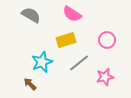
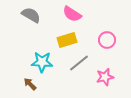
yellow rectangle: moved 1 px right
cyan star: rotated 25 degrees clockwise
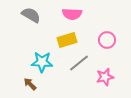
pink semicircle: rotated 30 degrees counterclockwise
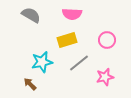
cyan star: rotated 15 degrees counterclockwise
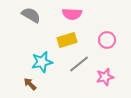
gray line: moved 1 px down
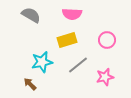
gray line: moved 1 px left, 1 px down
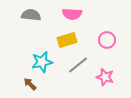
gray semicircle: rotated 24 degrees counterclockwise
pink star: rotated 30 degrees clockwise
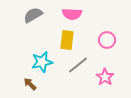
gray semicircle: moved 2 px right; rotated 36 degrees counterclockwise
yellow rectangle: rotated 66 degrees counterclockwise
pink star: rotated 18 degrees clockwise
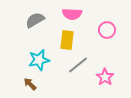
gray semicircle: moved 2 px right, 5 px down
pink circle: moved 10 px up
cyan star: moved 3 px left, 2 px up
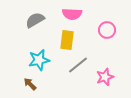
pink star: rotated 18 degrees clockwise
